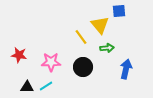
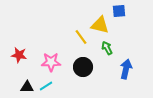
yellow triangle: rotated 36 degrees counterclockwise
green arrow: rotated 112 degrees counterclockwise
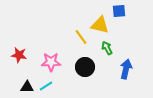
black circle: moved 2 px right
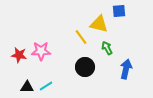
yellow triangle: moved 1 px left, 1 px up
pink star: moved 10 px left, 11 px up
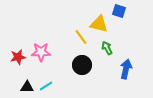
blue square: rotated 24 degrees clockwise
pink star: moved 1 px down
red star: moved 1 px left, 2 px down; rotated 21 degrees counterclockwise
black circle: moved 3 px left, 2 px up
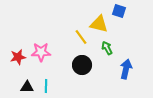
cyan line: rotated 56 degrees counterclockwise
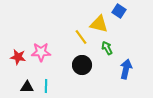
blue square: rotated 16 degrees clockwise
red star: rotated 21 degrees clockwise
